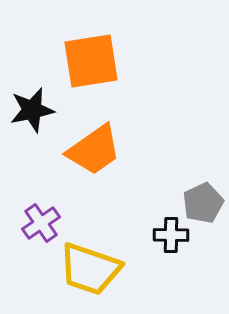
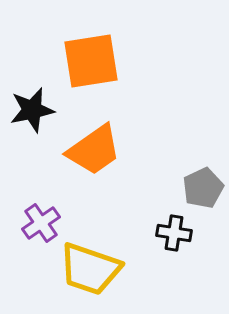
gray pentagon: moved 15 px up
black cross: moved 3 px right, 2 px up; rotated 8 degrees clockwise
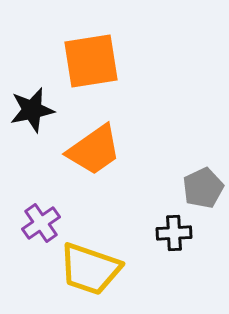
black cross: rotated 12 degrees counterclockwise
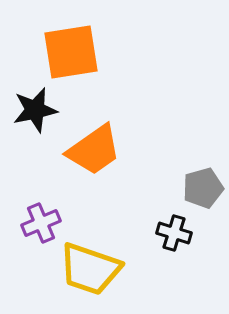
orange square: moved 20 px left, 9 px up
black star: moved 3 px right
gray pentagon: rotated 9 degrees clockwise
purple cross: rotated 12 degrees clockwise
black cross: rotated 20 degrees clockwise
